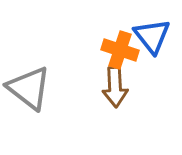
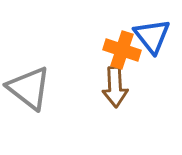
orange cross: moved 2 px right
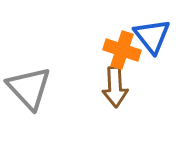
gray triangle: rotated 9 degrees clockwise
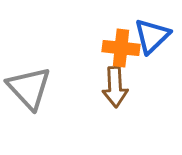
blue triangle: rotated 24 degrees clockwise
orange cross: moved 1 px left, 2 px up; rotated 12 degrees counterclockwise
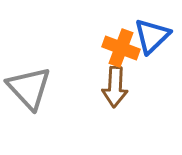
orange cross: rotated 15 degrees clockwise
brown arrow: rotated 6 degrees clockwise
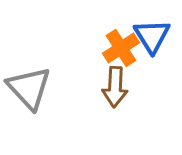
blue triangle: rotated 18 degrees counterclockwise
orange cross: rotated 36 degrees clockwise
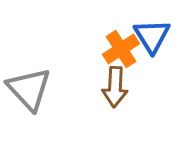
orange cross: moved 1 px down
gray triangle: moved 1 px down
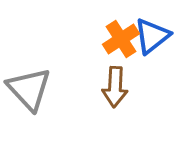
blue triangle: rotated 24 degrees clockwise
orange cross: moved 10 px up
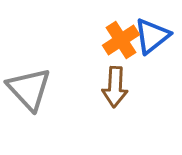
orange cross: moved 1 px down
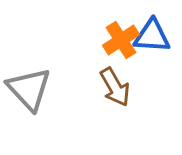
blue triangle: rotated 42 degrees clockwise
brown arrow: rotated 33 degrees counterclockwise
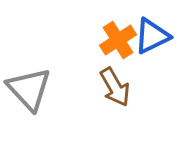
blue triangle: rotated 30 degrees counterclockwise
orange cross: moved 3 px left
